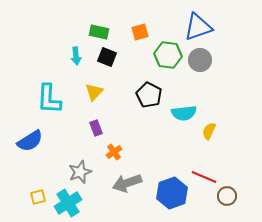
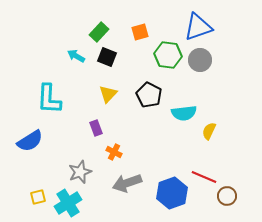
green rectangle: rotated 60 degrees counterclockwise
cyan arrow: rotated 126 degrees clockwise
yellow triangle: moved 14 px right, 2 px down
orange cross: rotated 28 degrees counterclockwise
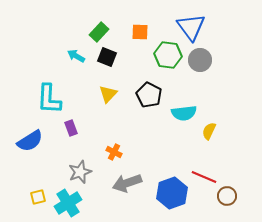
blue triangle: moved 7 px left; rotated 48 degrees counterclockwise
orange square: rotated 18 degrees clockwise
purple rectangle: moved 25 px left
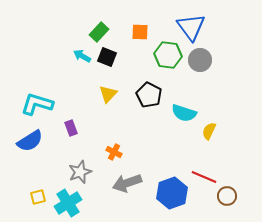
cyan arrow: moved 6 px right
cyan L-shape: moved 12 px left, 5 px down; rotated 104 degrees clockwise
cyan semicircle: rotated 25 degrees clockwise
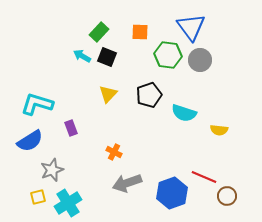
black pentagon: rotated 25 degrees clockwise
yellow semicircle: moved 10 px right, 1 px up; rotated 108 degrees counterclockwise
gray star: moved 28 px left, 2 px up
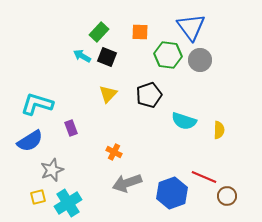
cyan semicircle: moved 8 px down
yellow semicircle: rotated 96 degrees counterclockwise
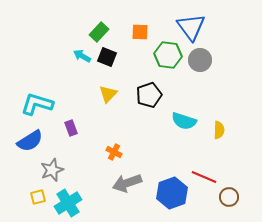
brown circle: moved 2 px right, 1 px down
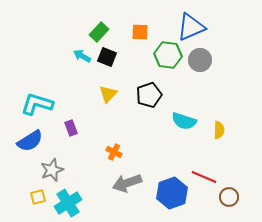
blue triangle: rotated 44 degrees clockwise
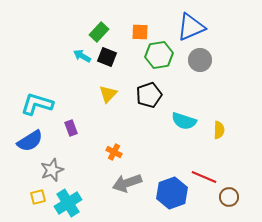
green hexagon: moved 9 px left; rotated 16 degrees counterclockwise
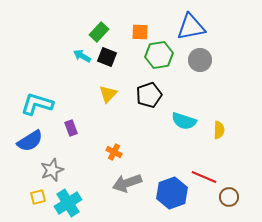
blue triangle: rotated 12 degrees clockwise
